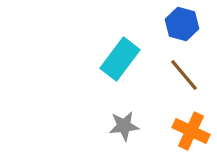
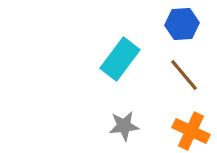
blue hexagon: rotated 20 degrees counterclockwise
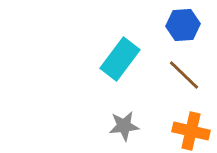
blue hexagon: moved 1 px right, 1 px down
brown line: rotated 6 degrees counterclockwise
orange cross: rotated 12 degrees counterclockwise
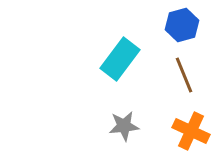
blue hexagon: moved 1 px left; rotated 12 degrees counterclockwise
brown line: rotated 24 degrees clockwise
orange cross: rotated 12 degrees clockwise
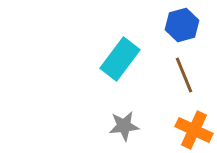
orange cross: moved 3 px right, 1 px up
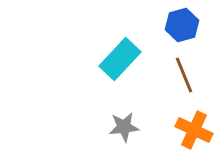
cyan rectangle: rotated 6 degrees clockwise
gray star: moved 1 px down
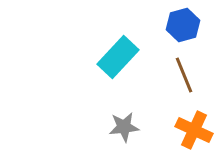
blue hexagon: moved 1 px right
cyan rectangle: moved 2 px left, 2 px up
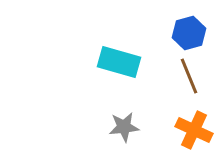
blue hexagon: moved 6 px right, 8 px down
cyan rectangle: moved 1 px right, 5 px down; rotated 63 degrees clockwise
brown line: moved 5 px right, 1 px down
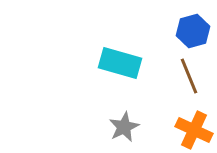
blue hexagon: moved 4 px right, 2 px up
cyan rectangle: moved 1 px right, 1 px down
gray star: rotated 20 degrees counterclockwise
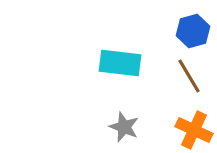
cyan rectangle: rotated 9 degrees counterclockwise
brown line: rotated 9 degrees counterclockwise
gray star: rotated 24 degrees counterclockwise
